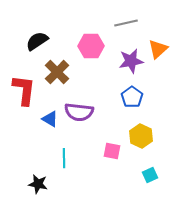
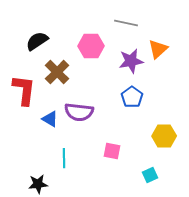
gray line: rotated 25 degrees clockwise
yellow hexagon: moved 23 px right; rotated 25 degrees counterclockwise
black star: rotated 18 degrees counterclockwise
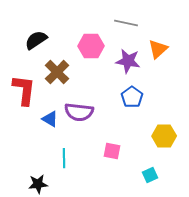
black semicircle: moved 1 px left, 1 px up
purple star: moved 3 px left; rotated 20 degrees clockwise
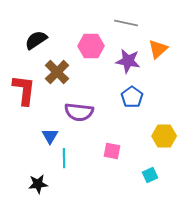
blue triangle: moved 17 px down; rotated 30 degrees clockwise
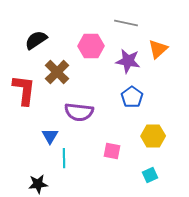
yellow hexagon: moved 11 px left
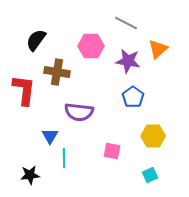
gray line: rotated 15 degrees clockwise
black semicircle: rotated 20 degrees counterclockwise
brown cross: rotated 35 degrees counterclockwise
blue pentagon: moved 1 px right
black star: moved 8 px left, 9 px up
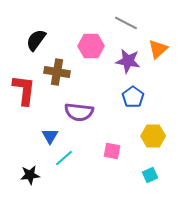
cyan line: rotated 48 degrees clockwise
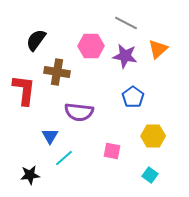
purple star: moved 3 px left, 5 px up
cyan square: rotated 28 degrees counterclockwise
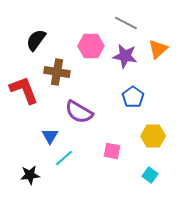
red L-shape: rotated 28 degrees counterclockwise
purple semicircle: rotated 24 degrees clockwise
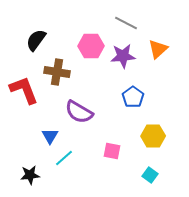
purple star: moved 2 px left; rotated 15 degrees counterclockwise
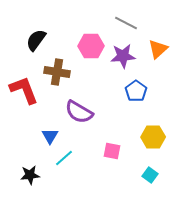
blue pentagon: moved 3 px right, 6 px up
yellow hexagon: moved 1 px down
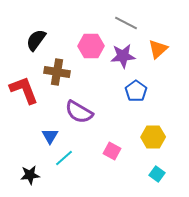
pink square: rotated 18 degrees clockwise
cyan square: moved 7 px right, 1 px up
